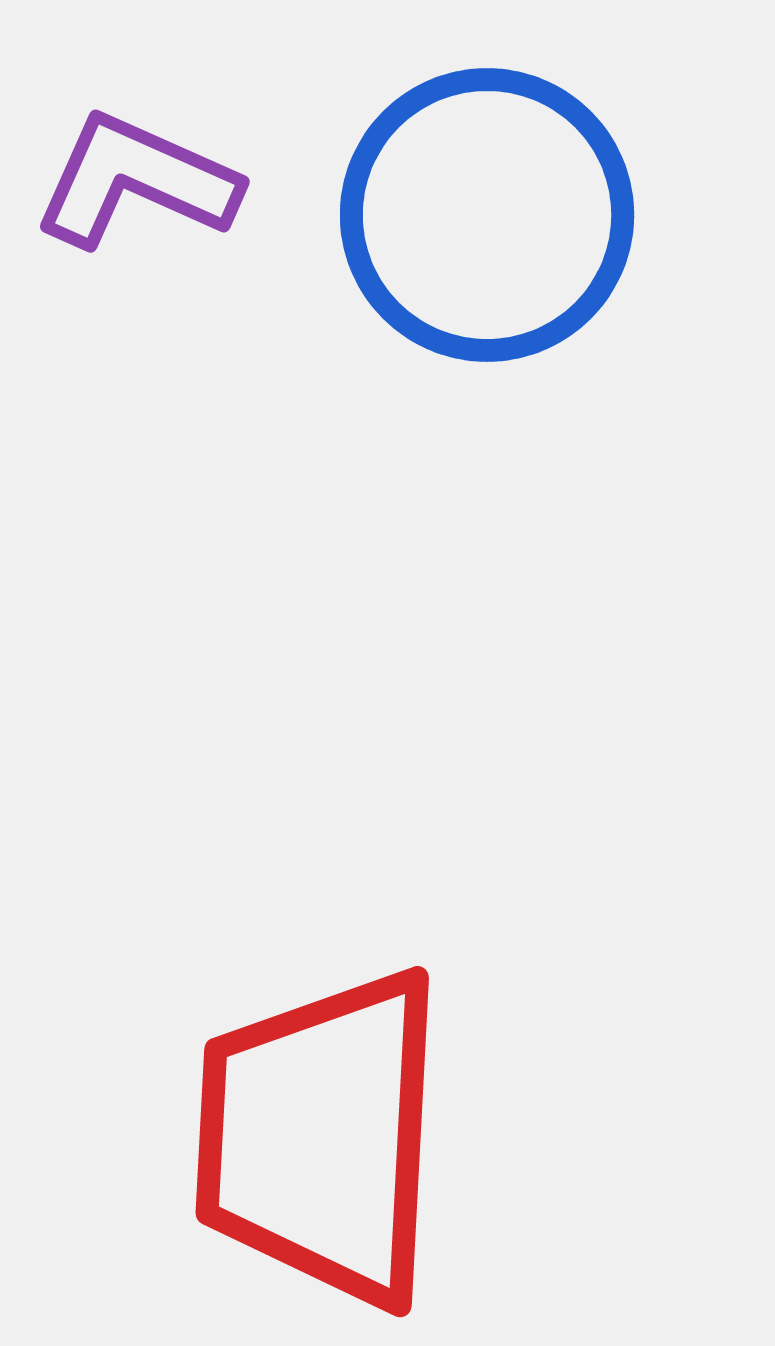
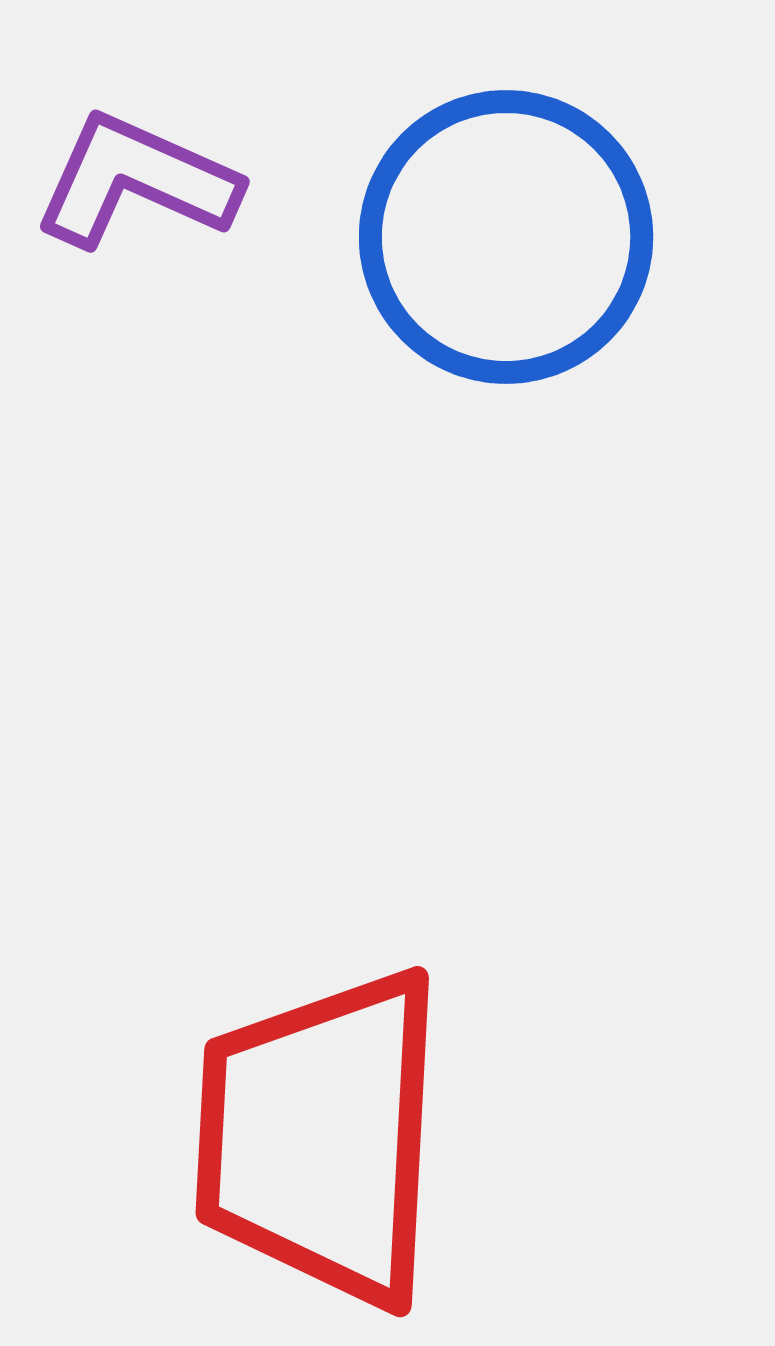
blue circle: moved 19 px right, 22 px down
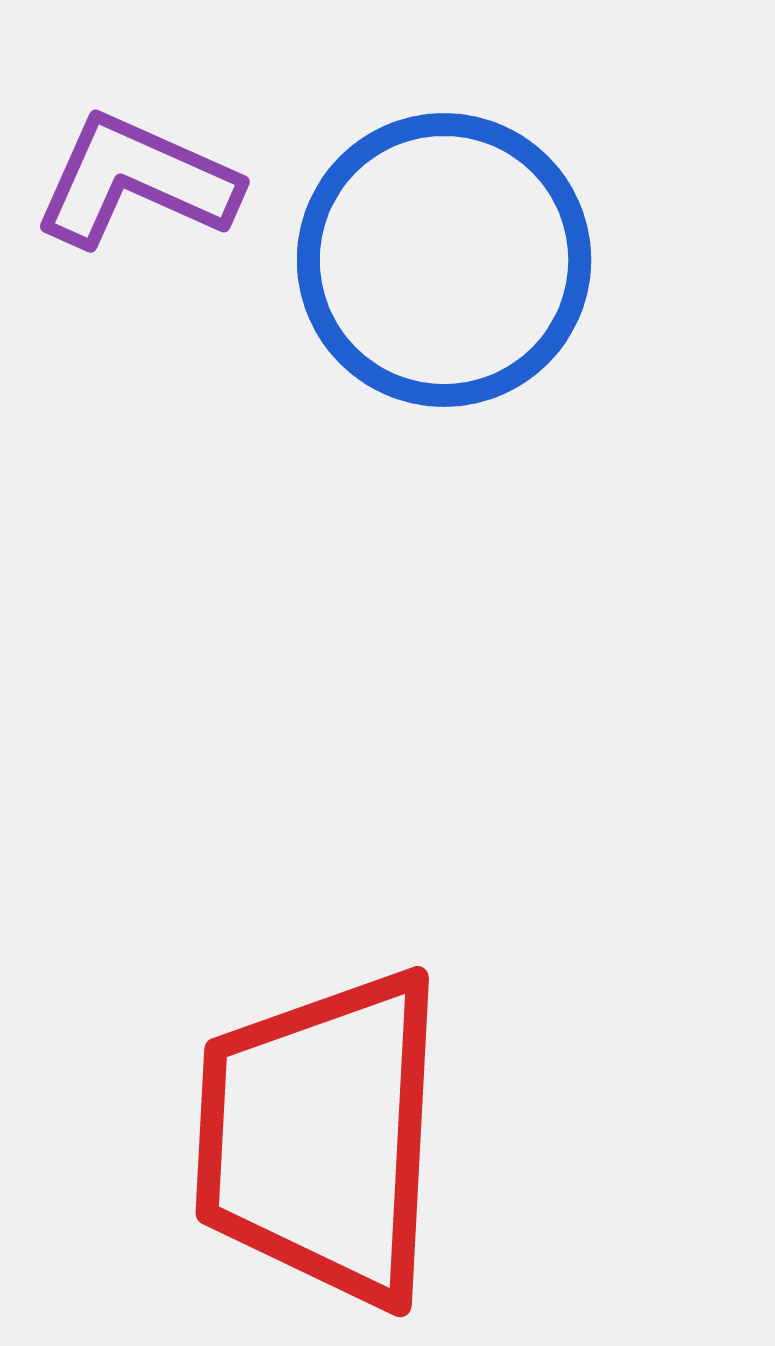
blue circle: moved 62 px left, 23 px down
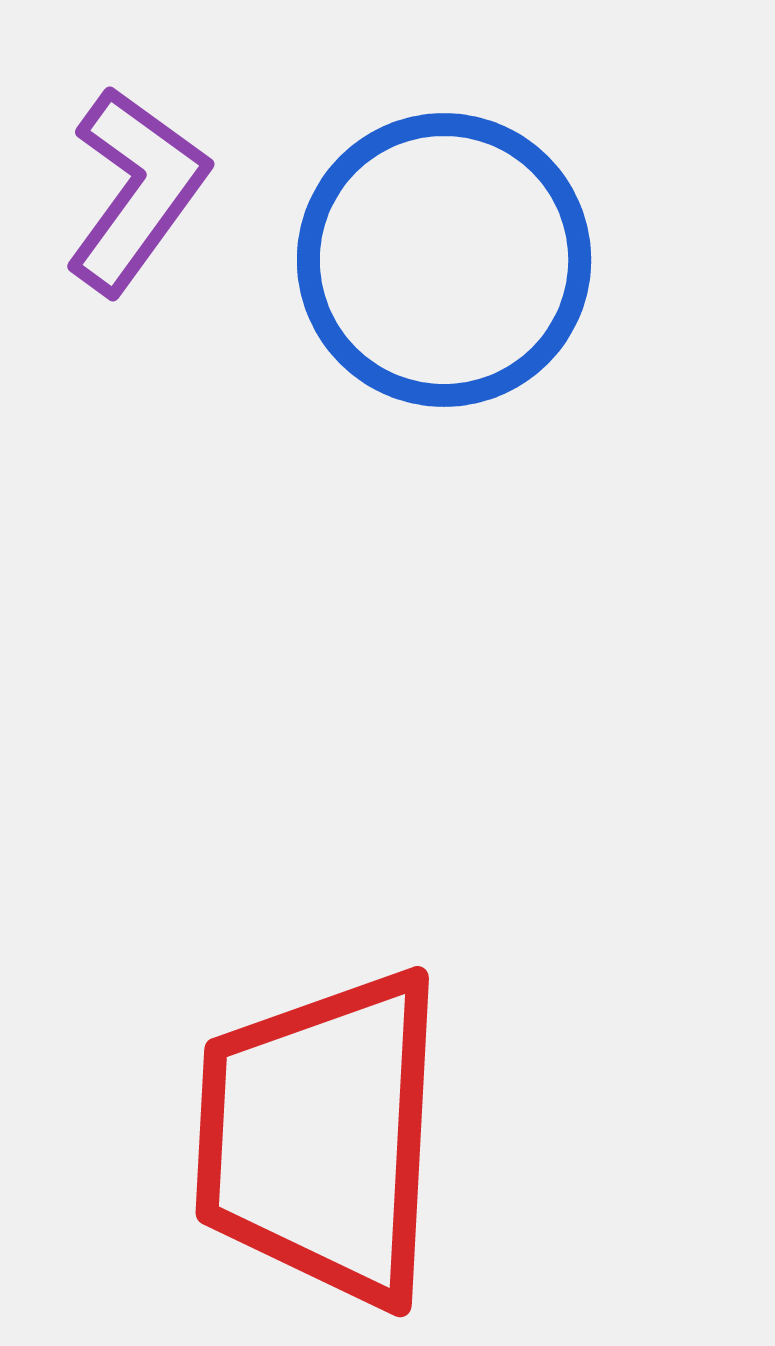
purple L-shape: moved 9 px down; rotated 102 degrees clockwise
